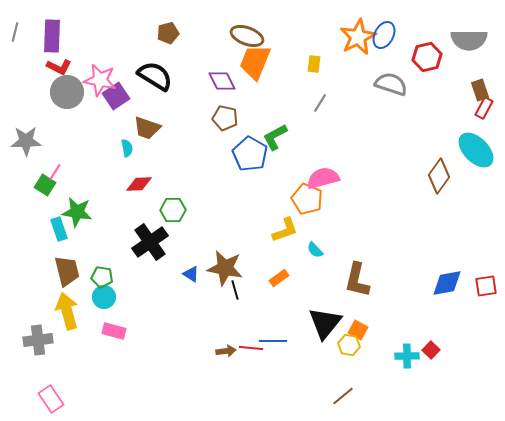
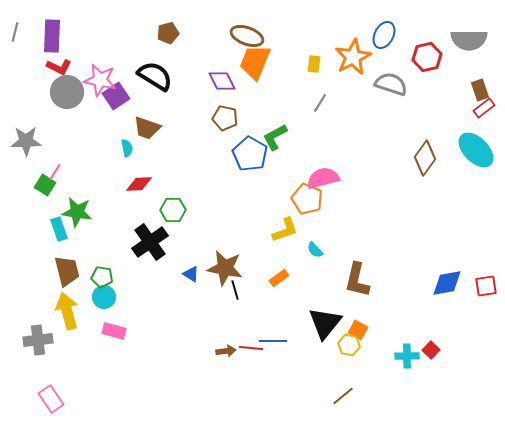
orange star at (358, 37): moved 5 px left, 20 px down
red rectangle at (484, 108): rotated 25 degrees clockwise
brown diamond at (439, 176): moved 14 px left, 18 px up
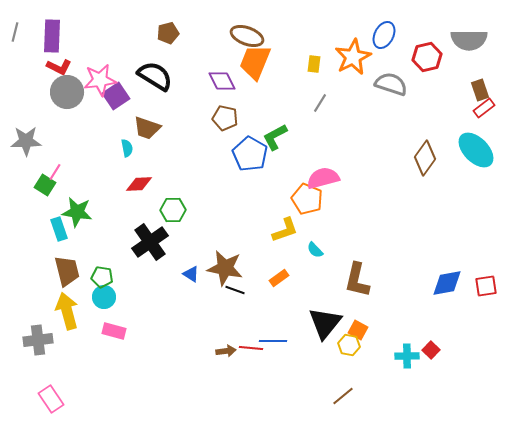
pink star at (100, 80): rotated 20 degrees counterclockwise
black line at (235, 290): rotated 54 degrees counterclockwise
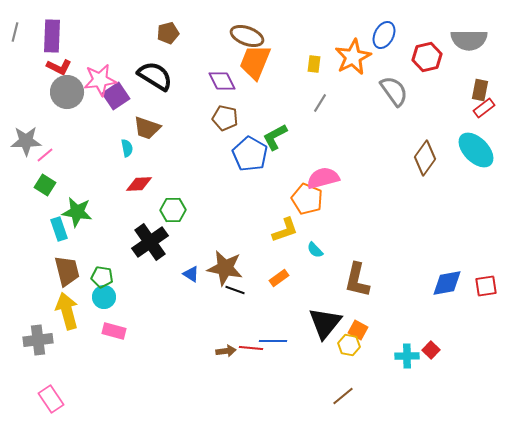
gray semicircle at (391, 84): moved 3 px right, 7 px down; rotated 36 degrees clockwise
brown rectangle at (480, 90): rotated 30 degrees clockwise
pink line at (55, 172): moved 10 px left, 17 px up; rotated 18 degrees clockwise
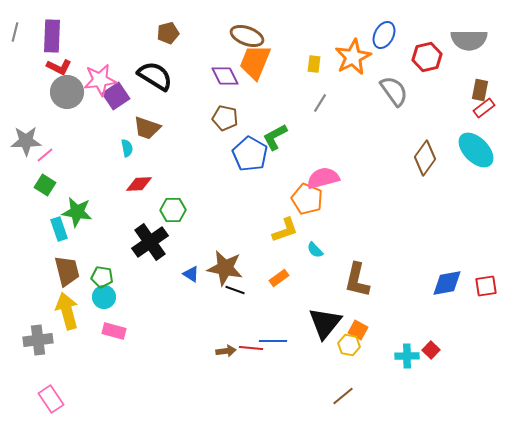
purple diamond at (222, 81): moved 3 px right, 5 px up
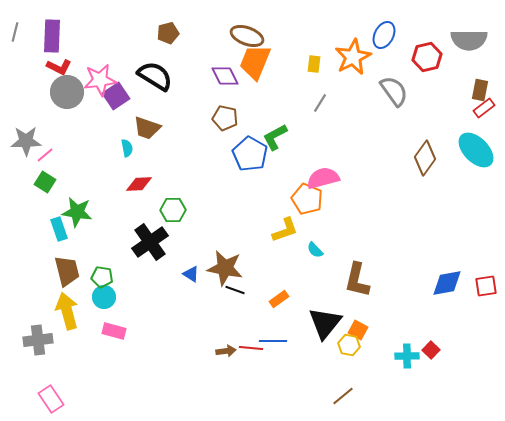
green square at (45, 185): moved 3 px up
orange rectangle at (279, 278): moved 21 px down
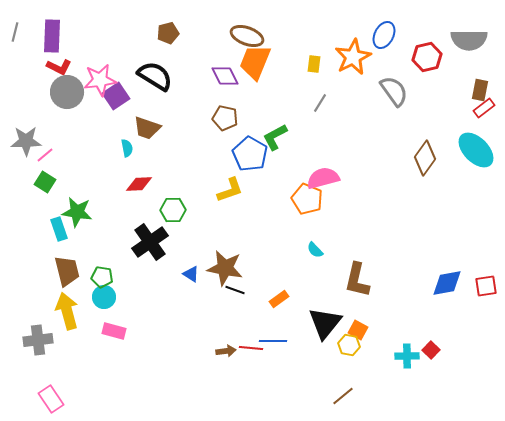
yellow L-shape at (285, 230): moved 55 px left, 40 px up
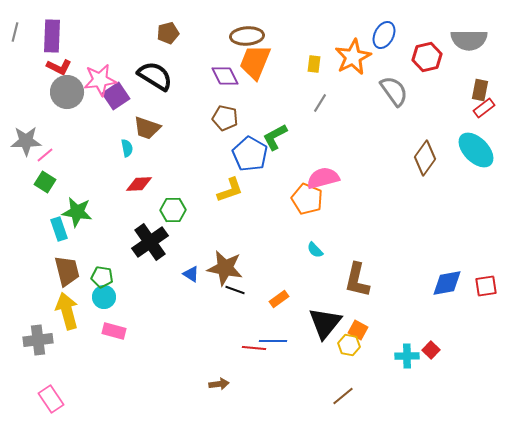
brown ellipse at (247, 36): rotated 24 degrees counterclockwise
red line at (251, 348): moved 3 px right
brown arrow at (226, 351): moved 7 px left, 33 px down
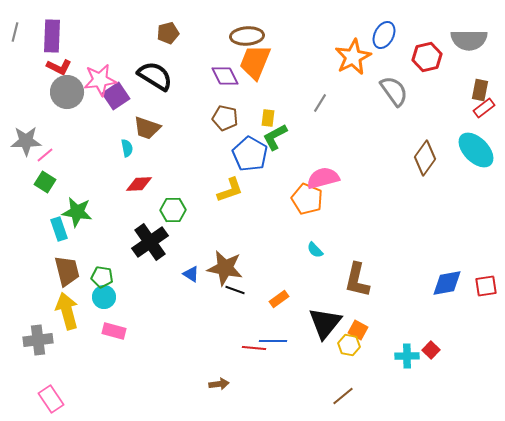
yellow rectangle at (314, 64): moved 46 px left, 54 px down
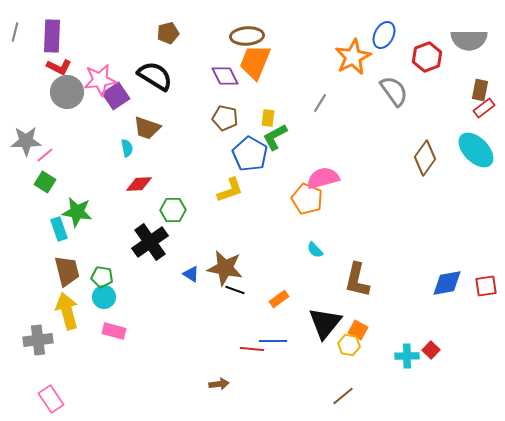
red hexagon at (427, 57): rotated 8 degrees counterclockwise
red line at (254, 348): moved 2 px left, 1 px down
